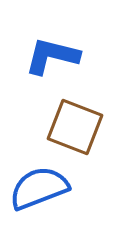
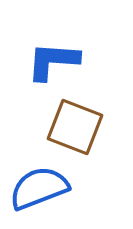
blue L-shape: moved 1 px right, 5 px down; rotated 10 degrees counterclockwise
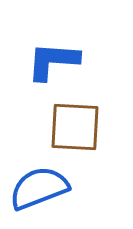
brown square: rotated 18 degrees counterclockwise
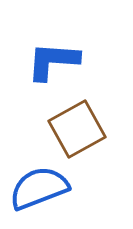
brown square: moved 2 px right, 2 px down; rotated 32 degrees counterclockwise
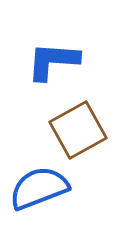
brown square: moved 1 px right, 1 px down
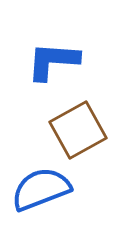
blue semicircle: moved 2 px right, 1 px down
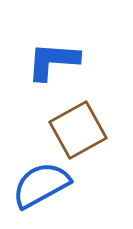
blue semicircle: moved 4 px up; rotated 8 degrees counterclockwise
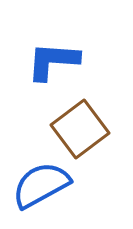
brown square: moved 2 px right, 1 px up; rotated 8 degrees counterclockwise
